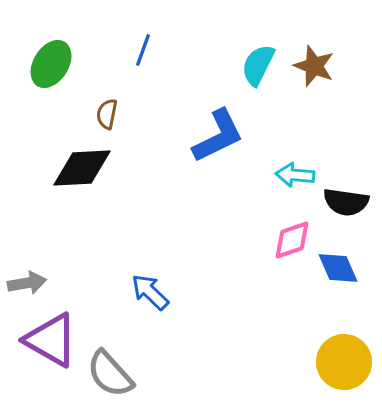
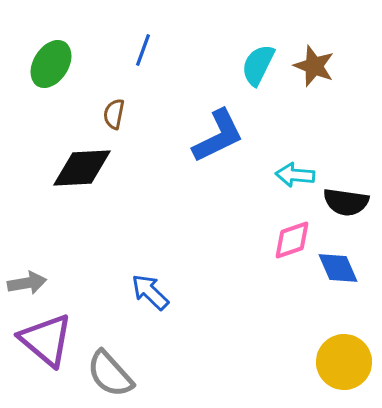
brown semicircle: moved 7 px right
purple triangle: moved 5 px left; rotated 10 degrees clockwise
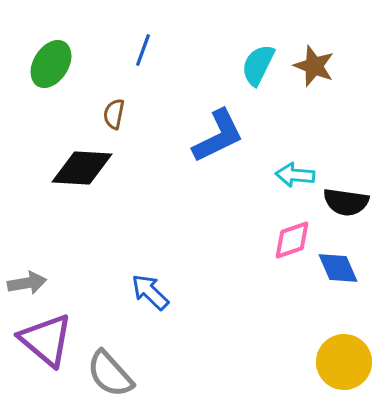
black diamond: rotated 6 degrees clockwise
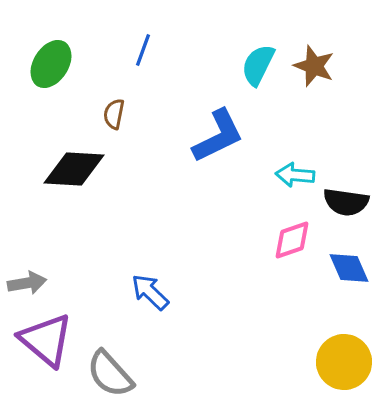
black diamond: moved 8 px left, 1 px down
blue diamond: moved 11 px right
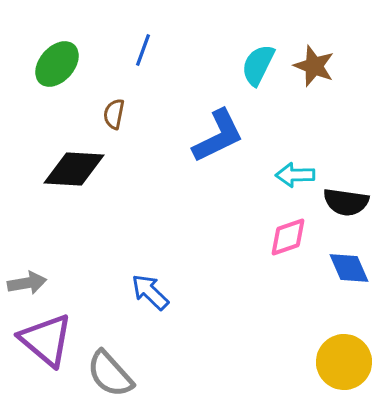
green ellipse: moved 6 px right; rotated 9 degrees clockwise
cyan arrow: rotated 6 degrees counterclockwise
pink diamond: moved 4 px left, 3 px up
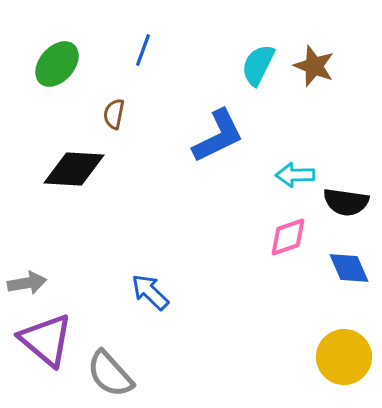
yellow circle: moved 5 px up
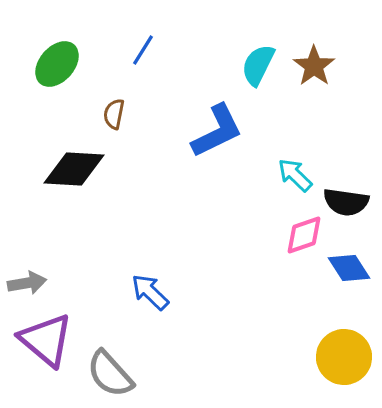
blue line: rotated 12 degrees clockwise
brown star: rotated 15 degrees clockwise
blue L-shape: moved 1 px left, 5 px up
cyan arrow: rotated 45 degrees clockwise
pink diamond: moved 16 px right, 2 px up
blue diamond: rotated 9 degrees counterclockwise
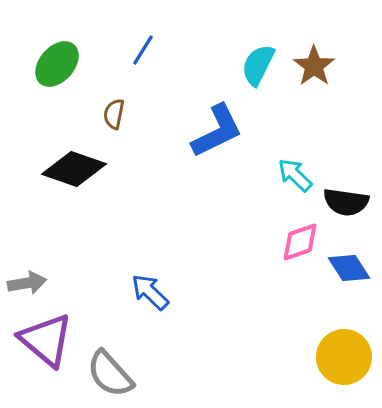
black diamond: rotated 16 degrees clockwise
pink diamond: moved 4 px left, 7 px down
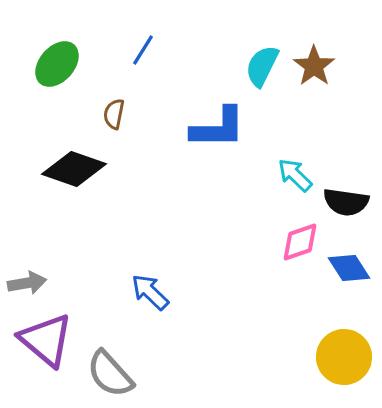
cyan semicircle: moved 4 px right, 1 px down
blue L-shape: moved 1 px right, 3 px up; rotated 26 degrees clockwise
